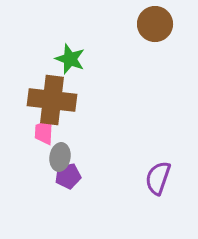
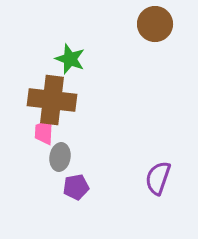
purple pentagon: moved 8 px right, 11 px down
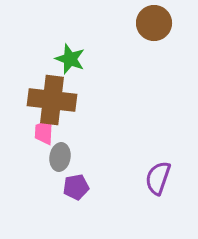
brown circle: moved 1 px left, 1 px up
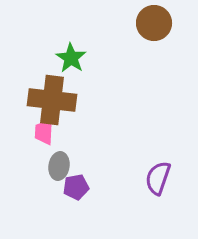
green star: moved 1 px right, 1 px up; rotated 12 degrees clockwise
gray ellipse: moved 1 px left, 9 px down
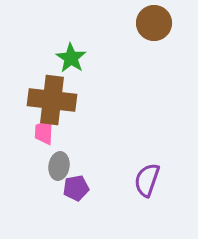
purple semicircle: moved 11 px left, 2 px down
purple pentagon: moved 1 px down
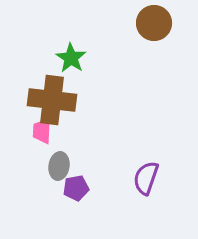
pink trapezoid: moved 2 px left, 1 px up
purple semicircle: moved 1 px left, 2 px up
